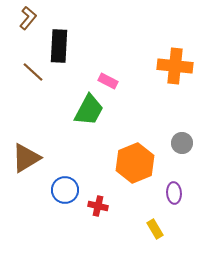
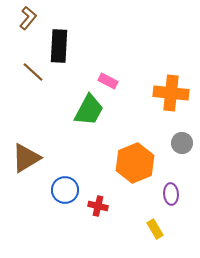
orange cross: moved 4 px left, 27 px down
purple ellipse: moved 3 px left, 1 px down
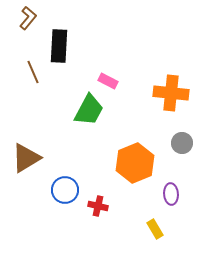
brown line: rotated 25 degrees clockwise
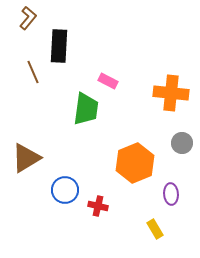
green trapezoid: moved 3 px left, 1 px up; rotated 20 degrees counterclockwise
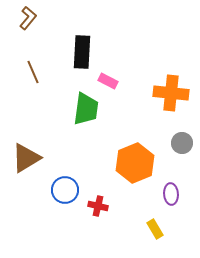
black rectangle: moved 23 px right, 6 px down
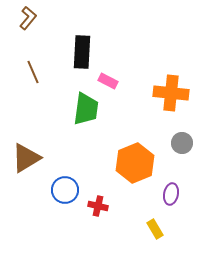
purple ellipse: rotated 15 degrees clockwise
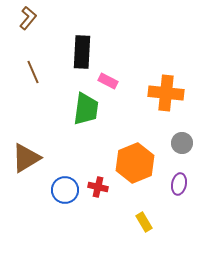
orange cross: moved 5 px left
purple ellipse: moved 8 px right, 10 px up
red cross: moved 19 px up
yellow rectangle: moved 11 px left, 7 px up
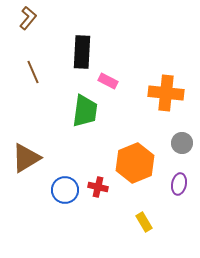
green trapezoid: moved 1 px left, 2 px down
